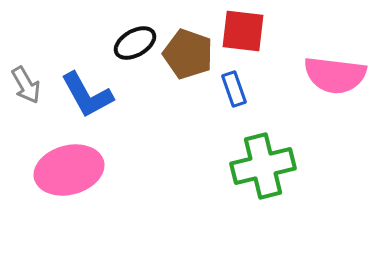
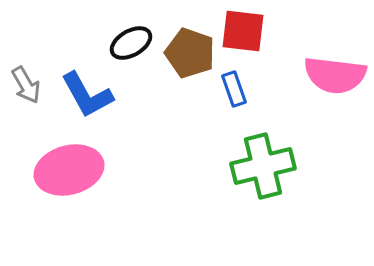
black ellipse: moved 4 px left
brown pentagon: moved 2 px right, 1 px up
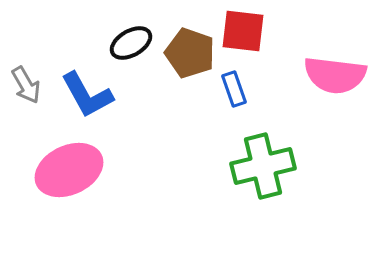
pink ellipse: rotated 10 degrees counterclockwise
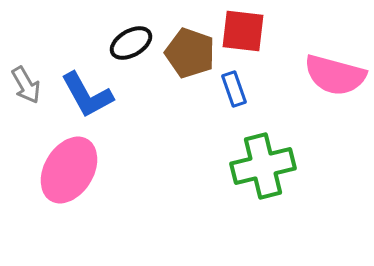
pink semicircle: rotated 8 degrees clockwise
pink ellipse: rotated 34 degrees counterclockwise
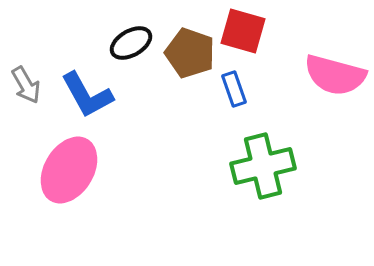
red square: rotated 9 degrees clockwise
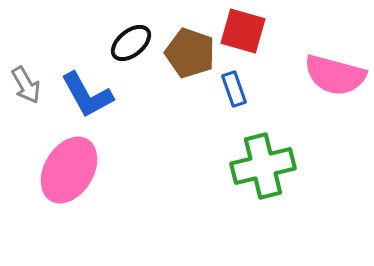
black ellipse: rotated 9 degrees counterclockwise
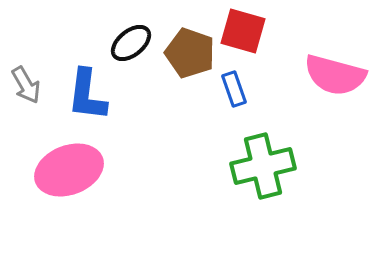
blue L-shape: rotated 36 degrees clockwise
pink ellipse: rotated 38 degrees clockwise
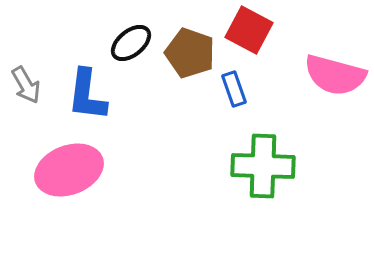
red square: moved 6 px right, 1 px up; rotated 12 degrees clockwise
green cross: rotated 16 degrees clockwise
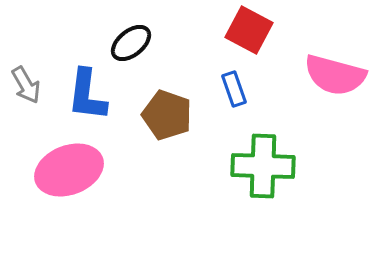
brown pentagon: moved 23 px left, 62 px down
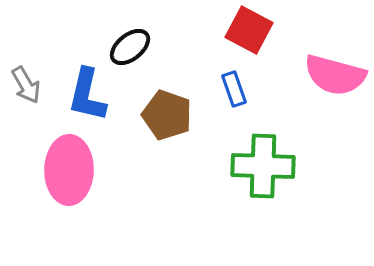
black ellipse: moved 1 px left, 4 px down
blue L-shape: rotated 6 degrees clockwise
pink ellipse: rotated 68 degrees counterclockwise
